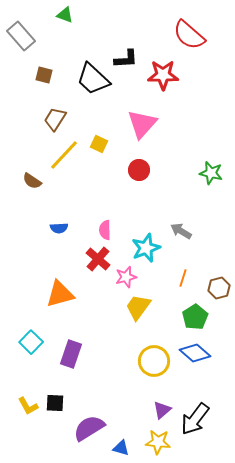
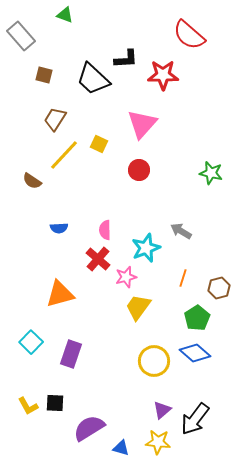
green pentagon: moved 2 px right, 1 px down
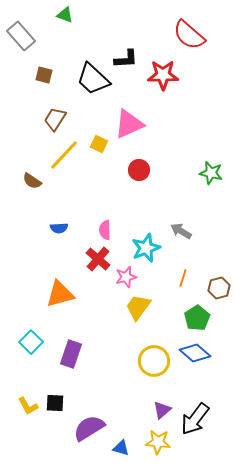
pink triangle: moved 13 px left; rotated 24 degrees clockwise
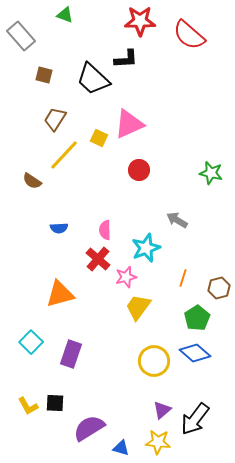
red star: moved 23 px left, 54 px up
yellow square: moved 6 px up
gray arrow: moved 4 px left, 11 px up
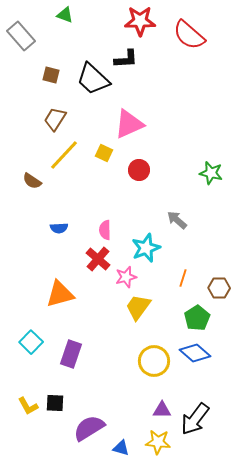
brown square: moved 7 px right
yellow square: moved 5 px right, 15 px down
gray arrow: rotated 10 degrees clockwise
brown hexagon: rotated 15 degrees clockwise
purple triangle: rotated 42 degrees clockwise
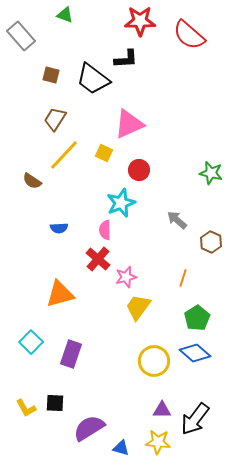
black trapezoid: rotated 6 degrees counterclockwise
cyan star: moved 25 px left, 45 px up
brown hexagon: moved 8 px left, 46 px up; rotated 25 degrees clockwise
yellow L-shape: moved 2 px left, 2 px down
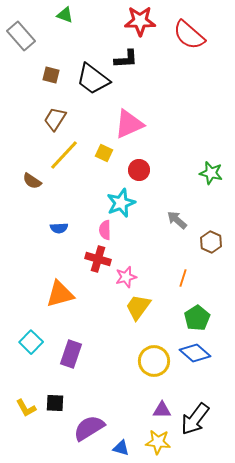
red cross: rotated 25 degrees counterclockwise
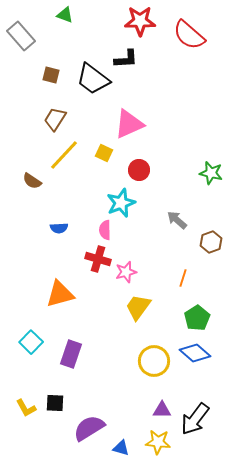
brown hexagon: rotated 15 degrees clockwise
pink star: moved 5 px up
